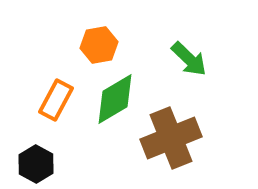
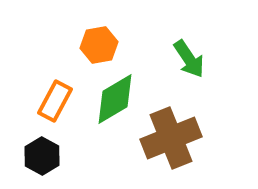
green arrow: rotated 12 degrees clockwise
orange rectangle: moved 1 px left, 1 px down
black hexagon: moved 6 px right, 8 px up
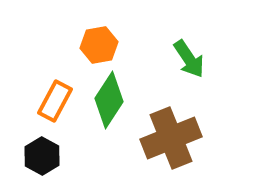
green diamond: moved 6 px left, 1 px down; rotated 26 degrees counterclockwise
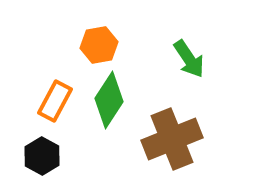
brown cross: moved 1 px right, 1 px down
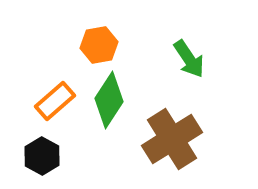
orange rectangle: rotated 21 degrees clockwise
brown cross: rotated 10 degrees counterclockwise
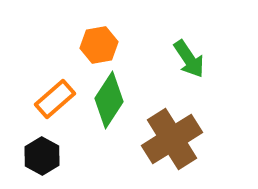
orange rectangle: moved 2 px up
